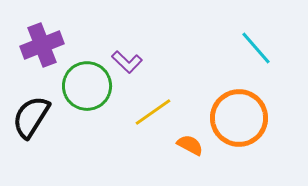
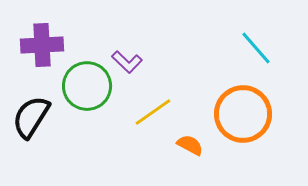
purple cross: rotated 18 degrees clockwise
orange circle: moved 4 px right, 4 px up
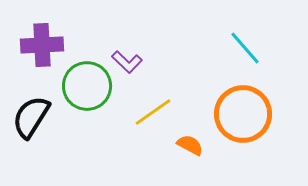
cyan line: moved 11 px left
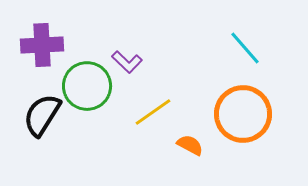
black semicircle: moved 11 px right, 2 px up
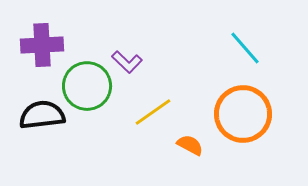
black semicircle: rotated 51 degrees clockwise
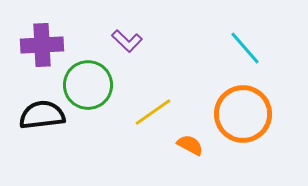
purple L-shape: moved 21 px up
green circle: moved 1 px right, 1 px up
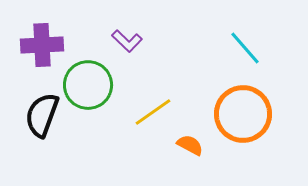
black semicircle: rotated 63 degrees counterclockwise
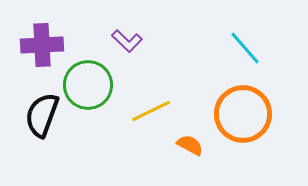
yellow line: moved 2 px left, 1 px up; rotated 9 degrees clockwise
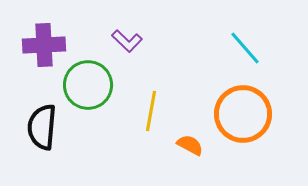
purple cross: moved 2 px right
yellow line: rotated 54 degrees counterclockwise
black semicircle: moved 12 px down; rotated 15 degrees counterclockwise
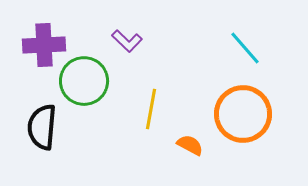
green circle: moved 4 px left, 4 px up
yellow line: moved 2 px up
